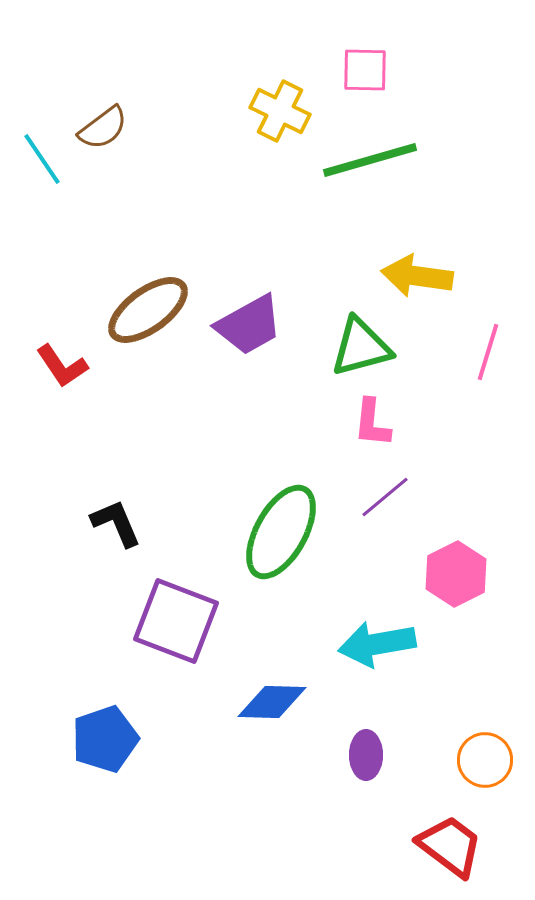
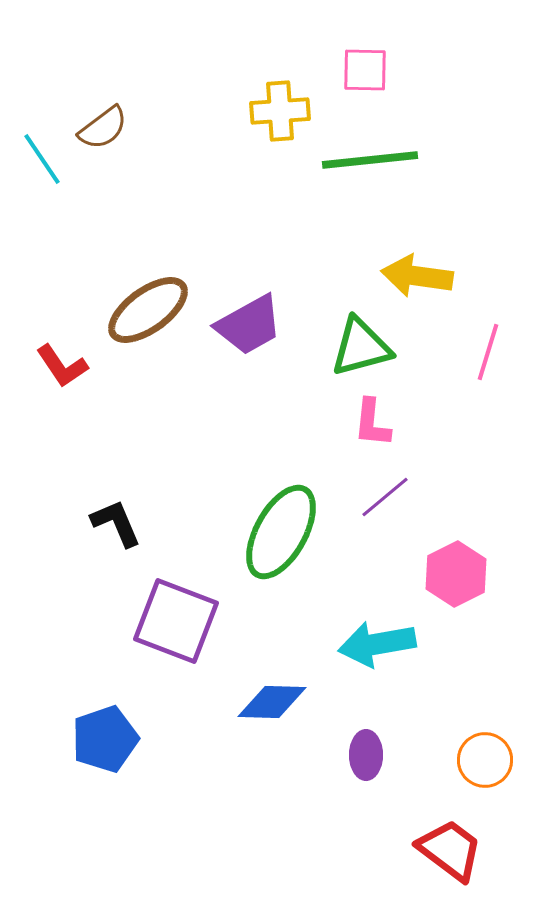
yellow cross: rotated 30 degrees counterclockwise
green line: rotated 10 degrees clockwise
red trapezoid: moved 4 px down
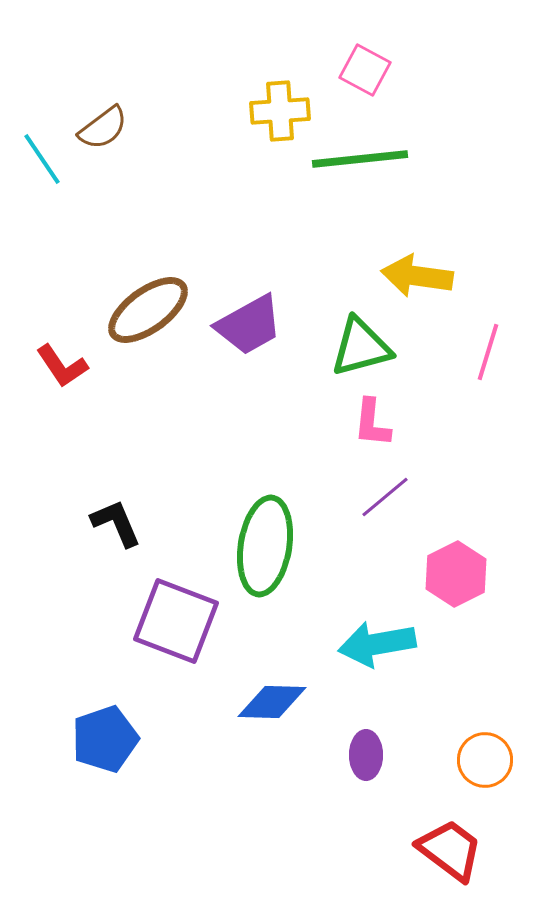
pink square: rotated 27 degrees clockwise
green line: moved 10 px left, 1 px up
green ellipse: moved 16 px left, 14 px down; rotated 20 degrees counterclockwise
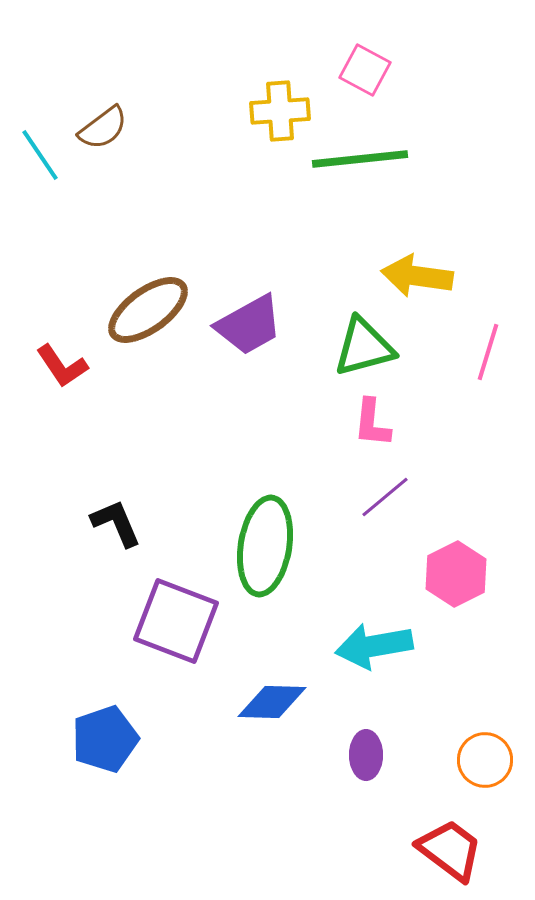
cyan line: moved 2 px left, 4 px up
green triangle: moved 3 px right
cyan arrow: moved 3 px left, 2 px down
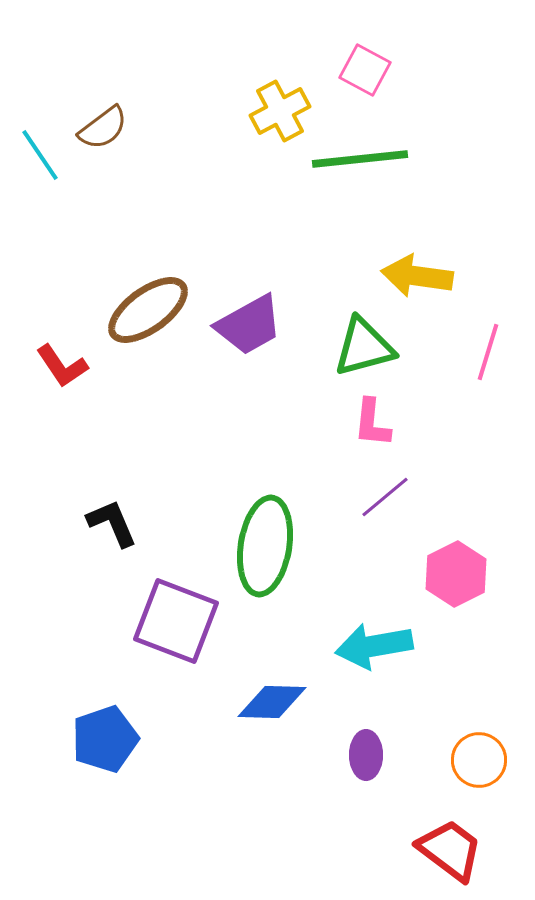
yellow cross: rotated 24 degrees counterclockwise
black L-shape: moved 4 px left
orange circle: moved 6 px left
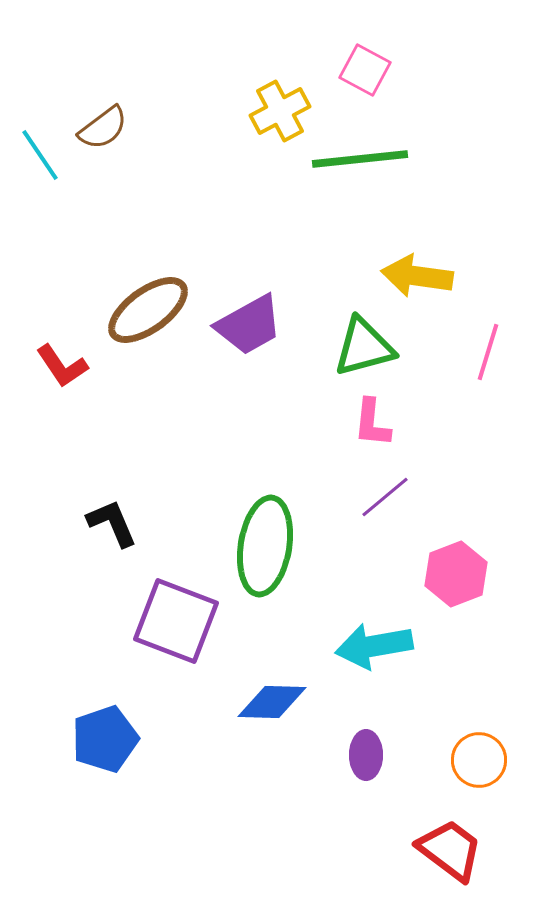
pink hexagon: rotated 6 degrees clockwise
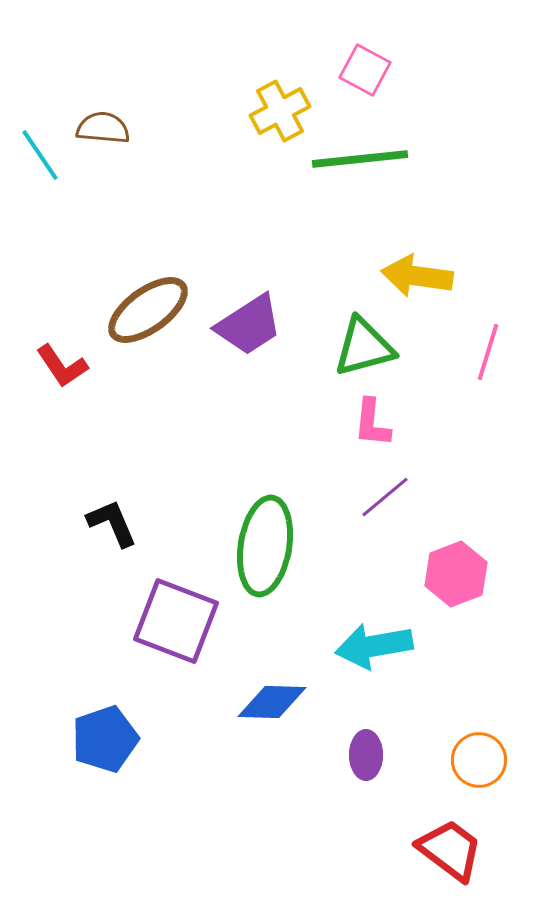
brown semicircle: rotated 138 degrees counterclockwise
purple trapezoid: rotated 4 degrees counterclockwise
